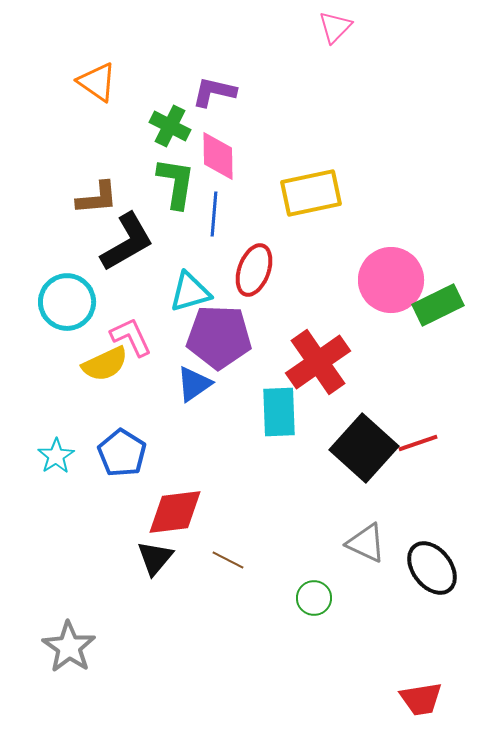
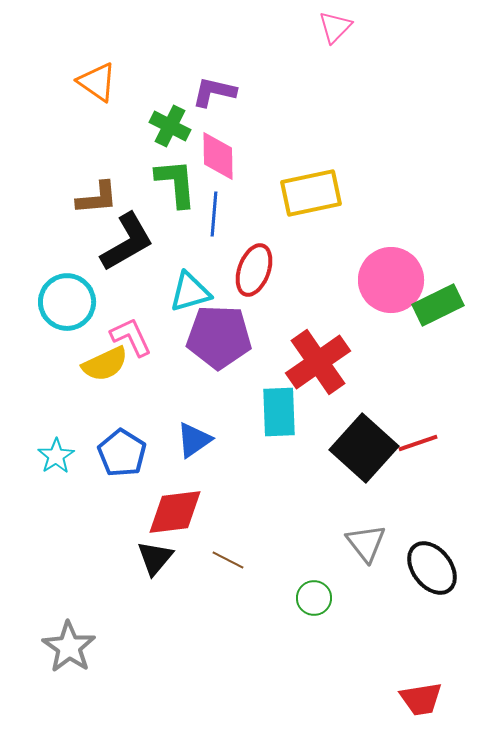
green L-shape: rotated 14 degrees counterclockwise
blue triangle: moved 56 px down
gray triangle: rotated 27 degrees clockwise
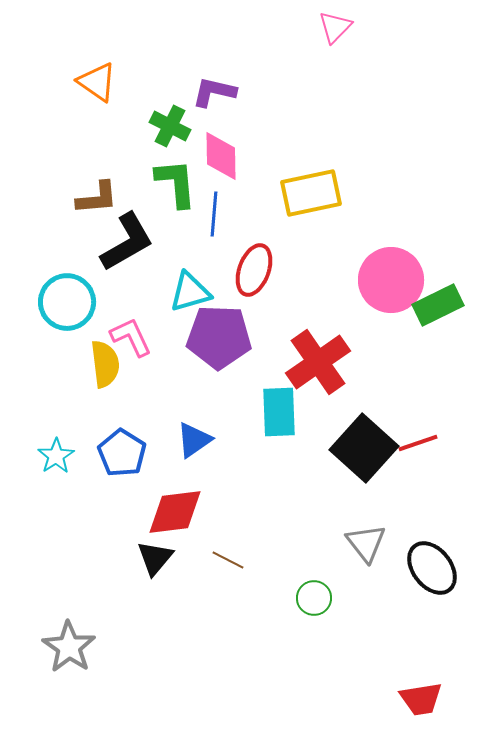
pink diamond: moved 3 px right
yellow semicircle: rotated 72 degrees counterclockwise
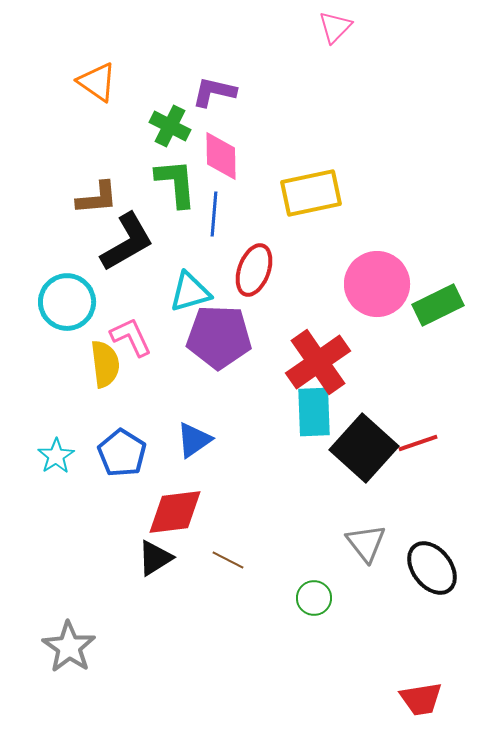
pink circle: moved 14 px left, 4 px down
cyan rectangle: moved 35 px right
black triangle: rotated 18 degrees clockwise
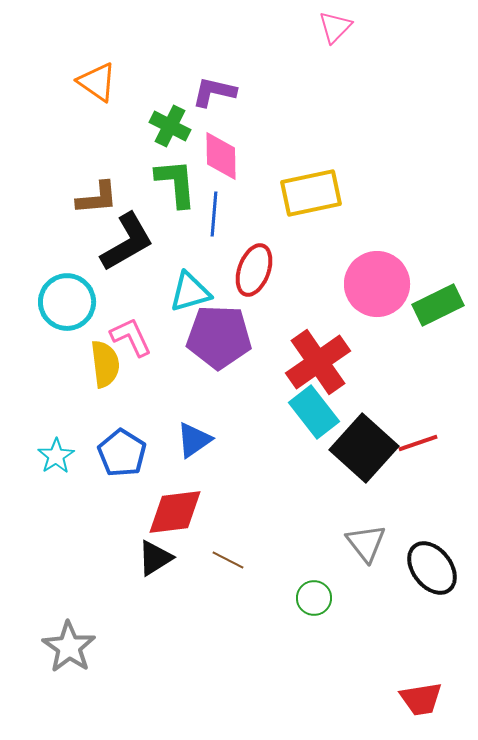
cyan rectangle: rotated 36 degrees counterclockwise
